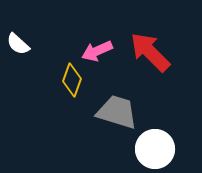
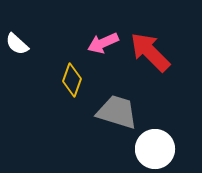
white semicircle: moved 1 px left
pink arrow: moved 6 px right, 8 px up
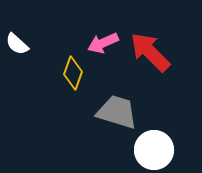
yellow diamond: moved 1 px right, 7 px up
white circle: moved 1 px left, 1 px down
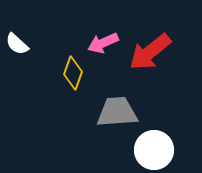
red arrow: rotated 84 degrees counterclockwise
gray trapezoid: rotated 21 degrees counterclockwise
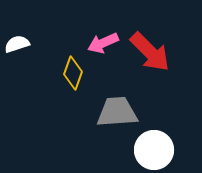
white semicircle: rotated 120 degrees clockwise
red arrow: rotated 96 degrees counterclockwise
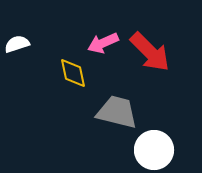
yellow diamond: rotated 32 degrees counterclockwise
gray trapezoid: rotated 18 degrees clockwise
